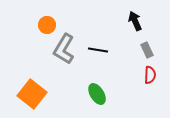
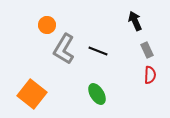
black line: moved 1 px down; rotated 12 degrees clockwise
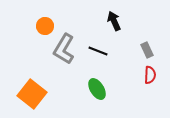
black arrow: moved 21 px left
orange circle: moved 2 px left, 1 px down
green ellipse: moved 5 px up
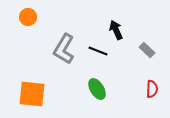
black arrow: moved 2 px right, 9 px down
orange circle: moved 17 px left, 9 px up
gray rectangle: rotated 21 degrees counterclockwise
red semicircle: moved 2 px right, 14 px down
orange square: rotated 32 degrees counterclockwise
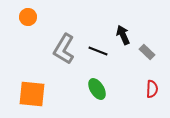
black arrow: moved 7 px right, 5 px down
gray rectangle: moved 2 px down
